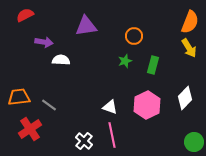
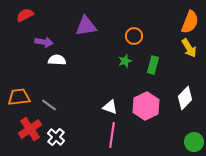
white semicircle: moved 4 px left
pink hexagon: moved 1 px left, 1 px down
pink line: rotated 20 degrees clockwise
white cross: moved 28 px left, 4 px up
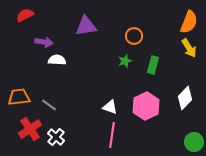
orange semicircle: moved 1 px left
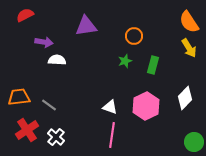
orange semicircle: rotated 125 degrees clockwise
red cross: moved 3 px left, 1 px down
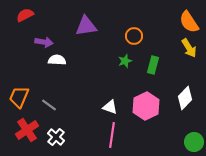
orange trapezoid: rotated 60 degrees counterclockwise
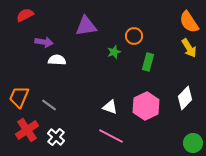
green star: moved 11 px left, 9 px up
green rectangle: moved 5 px left, 3 px up
pink line: moved 1 px left, 1 px down; rotated 70 degrees counterclockwise
green circle: moved 1 px left, 1 px down
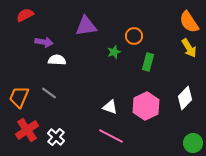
gray line: moved 12 px up
